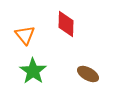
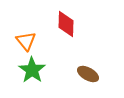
orange triangle: moved 1 px right, 6 px down
green star: moved 1 px left, 1 px up
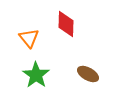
orange triangle: moved 3 px right, 3 px up
green star: moved 4 px right, 5 px down
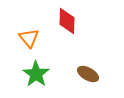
red diamond: moved 1 px right, 3 px up
green star: moved 1 px up
